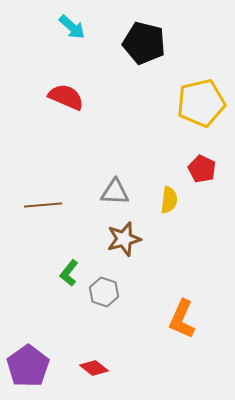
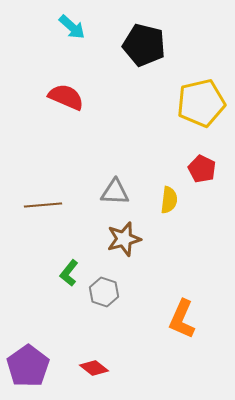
black pentagon: moved 2 px down
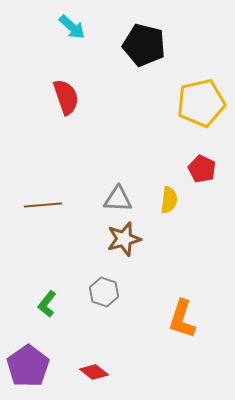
red semicircle: rotated 48 degrees clockwise
gray triangle: moved 3 px right, 7 px down
green L-shape: moved 22 px left, 31 px down
orange L-shape: rotated 6 degrees counterclockwise
red diamond: moved 4 px down
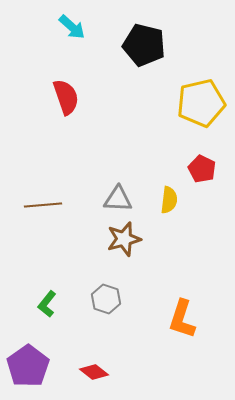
gray hexagon: moved 2 px right, 7 px down
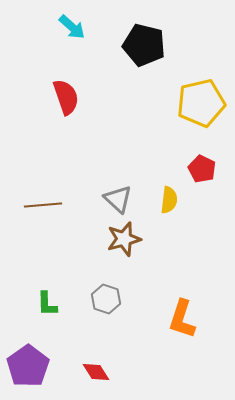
gray triangle: rotated 40 degrees clockwise
green L-shape: rotated 40 degrees counterclockwise
red diamond: moved 2 px right; rotated 20 degrees clockwise
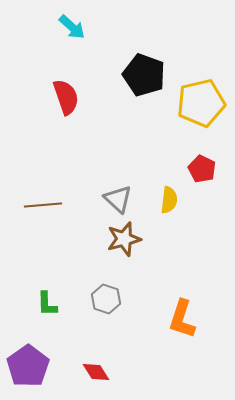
black pentagon: moved 30 px down; rotated 6 degrees clockwise
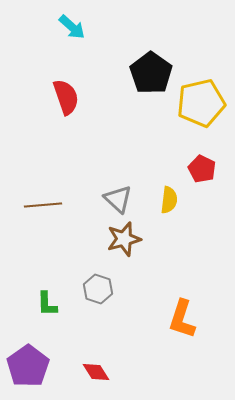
black pentagon: moved 7 px right, 2 px up; rotated 15 degrees clockwise
gray hexagon: moved 8 px left, 10 px up
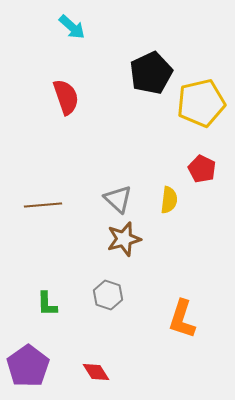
black pentagon: rotated 12 degrees clockwise
gray hexagon: moved 10 px right, 6 px down
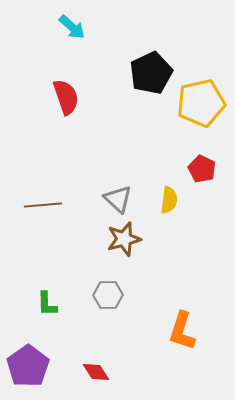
gray hexagon: rotated 20 degrees counterclockwise
orange L-shape: moved 12 px down
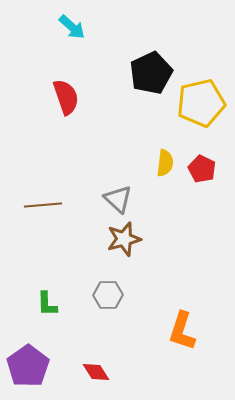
yellow semicircle: moved 4 px left, 37 px up
